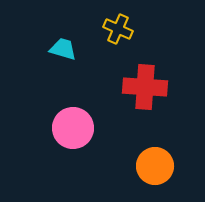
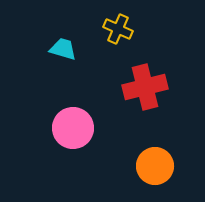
red cross: rotated 18 degrees counterclockwise
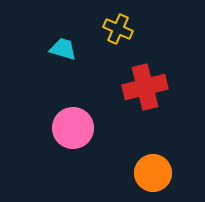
orange circle: moved 2 px left, 7 px down
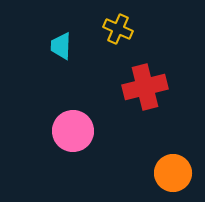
cyan trapezoid: moved 2 px left, 3 px up; rotated 104 degrees counterclockwise
pink circle: moved 3 px down
orange circle: moved 20 px right
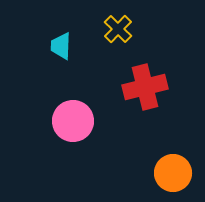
yellow cross: rotated 20 degrees clockwise
pink circle: moved 10 px up
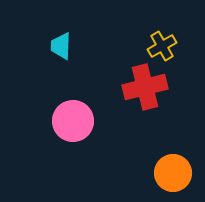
yellow cross: moved 44 px right, 17 px down; rotated 16 degrees clockwise
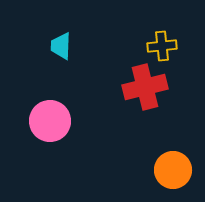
yellow cross: rotated 24 degrees clockwise
pink circle: moved 23 px left
orange circle: moved 3 px up
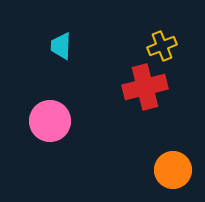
yellow cross: rotated 16 degrees counterclockwise
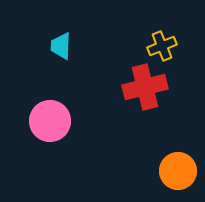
orange circle: moved 5 px right, 1 px down
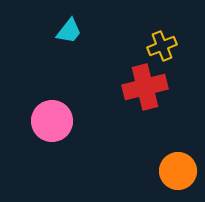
cyan trapezoid: moved 8 px right, 15 px up; rotated 144 degrees counterclockwise
pink circle: moved 2 px right
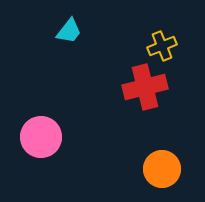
pink circle: moved 11 px left, 16 px down
orange circle: moved 16 px left, 2 px up
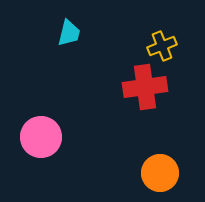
cyan trapezoid: moved 2 px down; rotated 24 degrees counterclockwise
red cross: rotated 6 degrees clockwise
orange circle: moved 2 px left, 4 px down
